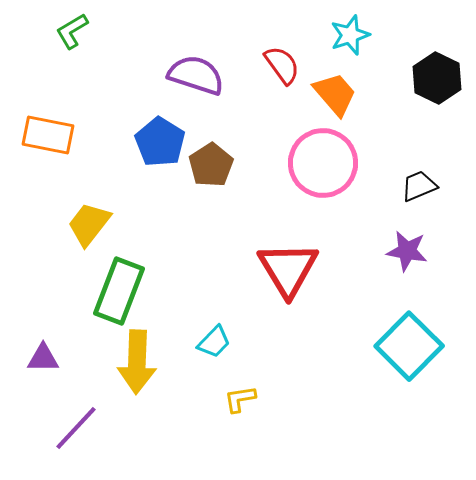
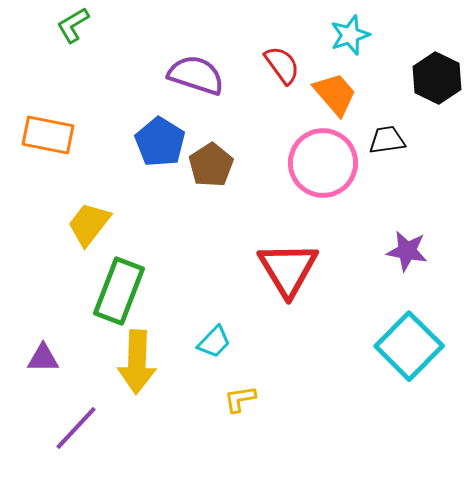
green L-shape: moved 1 px right, 6 px up
black trapezoid: moved 32 px left, 46 px up; rotated 15 degrees clockwise
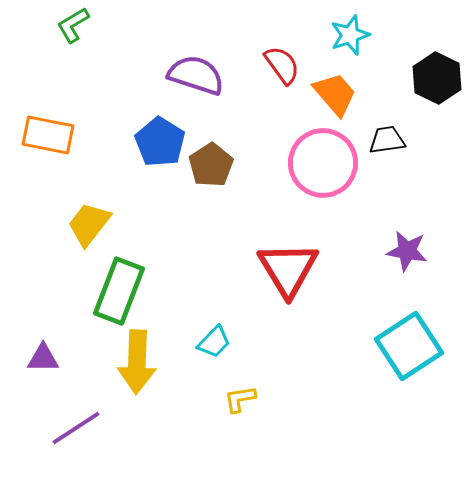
cyan square: rotated 12 degrees clockwise
purple line: rotated 14 degrees clockwise
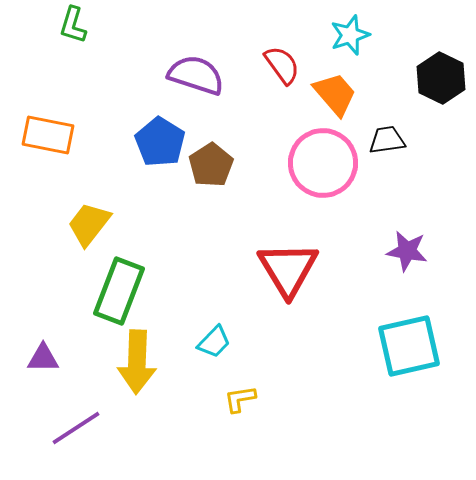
green L-shape: rotated 42 degrees counterclockwise
black hexagon: moved 4 px right
cyan square: rotated 20 degrees clockwise
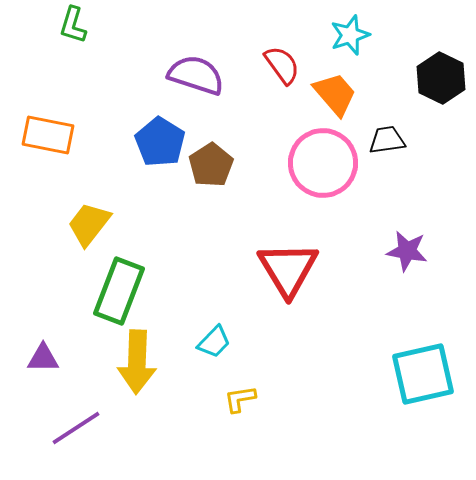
cyan square: moved 14 px right, 28 px down
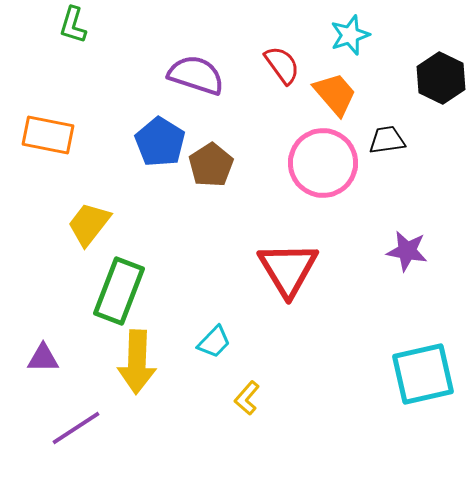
yellow L-shape: moved 7 px right, 1 px up; rotated 40 degrees counterclockwise
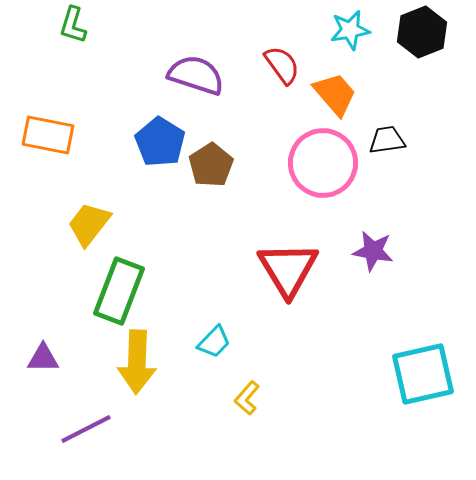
cyan star: moved 5 px up; rotated 9 degrees clockwise
black hexagon: moved 19 px left, 46 px up; rotated 12 degrees clockwise
purple star: moved 34 px left
purple line: moved 10 px right, 1 px down; rotated 6 degrees clockwise
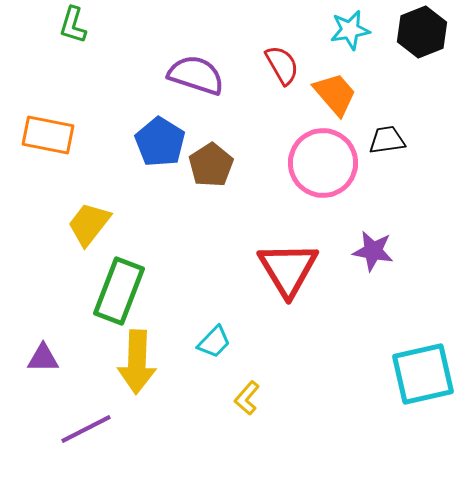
red semicircle: rotated 6 degrees clockwise
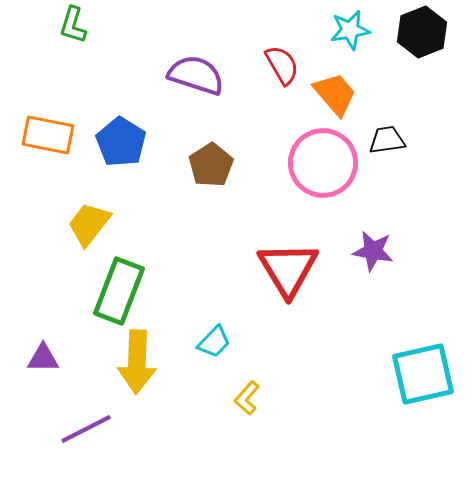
blue pentagon: moved 39 px left
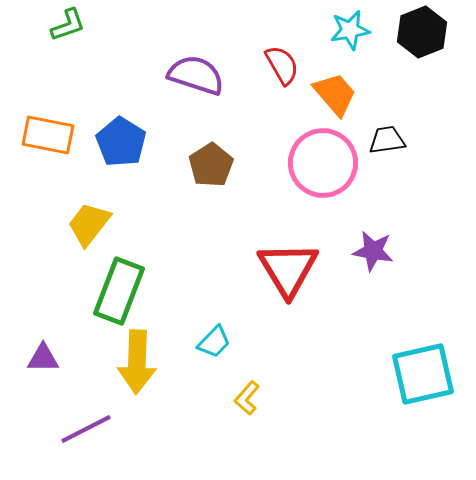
green L-shape: moved 5 px left; rotated 126 degrees counterclockwise
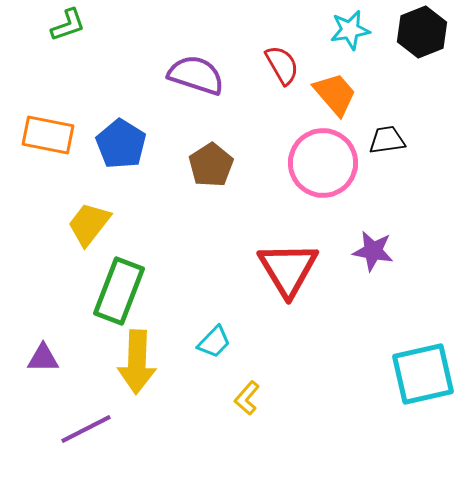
blue pentagon: moved 2 px down
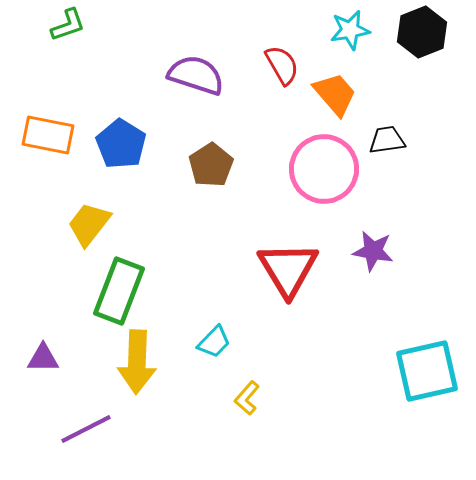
pink circle: moved 1 px right, 6 px down
cyan square: moved 4 px right, 3 px up
